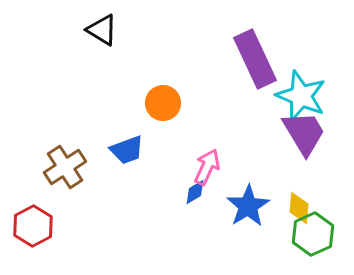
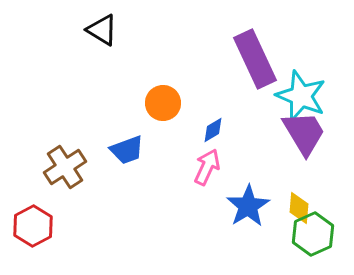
blue diamond: moved 18 px right, 62 px up
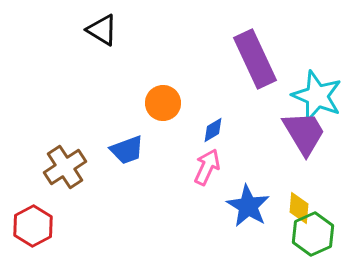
cyan star: moved 16 px right
blue star: rotated 9 degrees counterclockwise
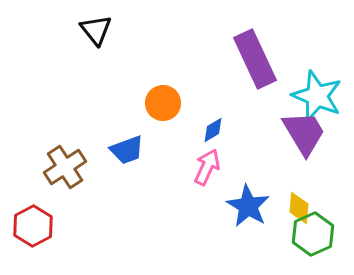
black triangle: moved 6 px left; rotated 20 degrees clockwise
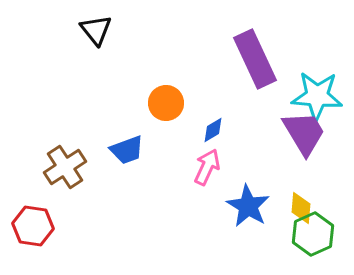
cyan star: rotated 18 degrees counterclockwise
orange circle: moved 3 px right
yellow diamond: moved 2 px right
red hexagon: rotated 24 degrees counterclockwise
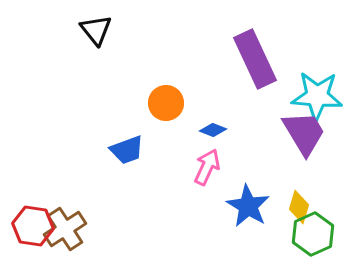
blue diamond: rotated 52 degrees clockwise
brown cross: moved 62 px down
yellow diamond: moved 2 px left, 1 px up; rotated 12 degrees clockwise
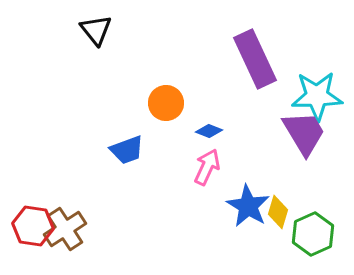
cyan star: rotated 6 degrees counterclockwise
blue diamond: moved 4 px left, 1 px down
yellow diamond: moved 21 px left, 5 px down
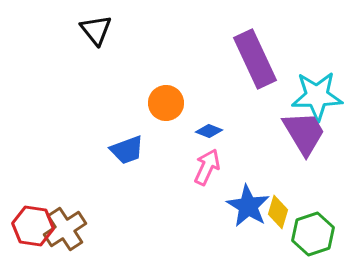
green hexagon: rotated 6 degrees clockwise
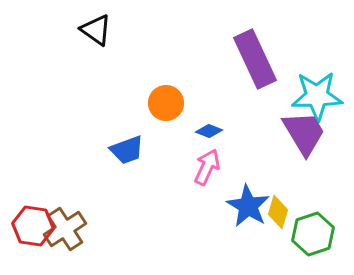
black triangle: rotated 16 degrees counterclockwise
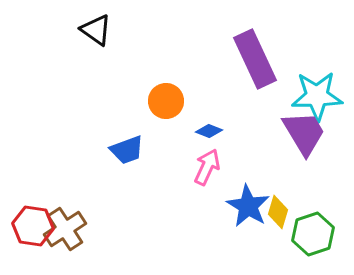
orange circle: moved 2 px up
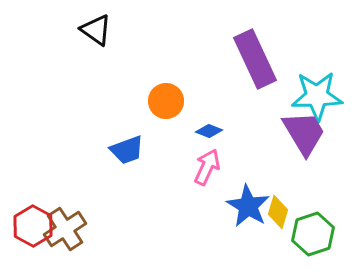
red hexagon: rotated 21 degrees clockwise
